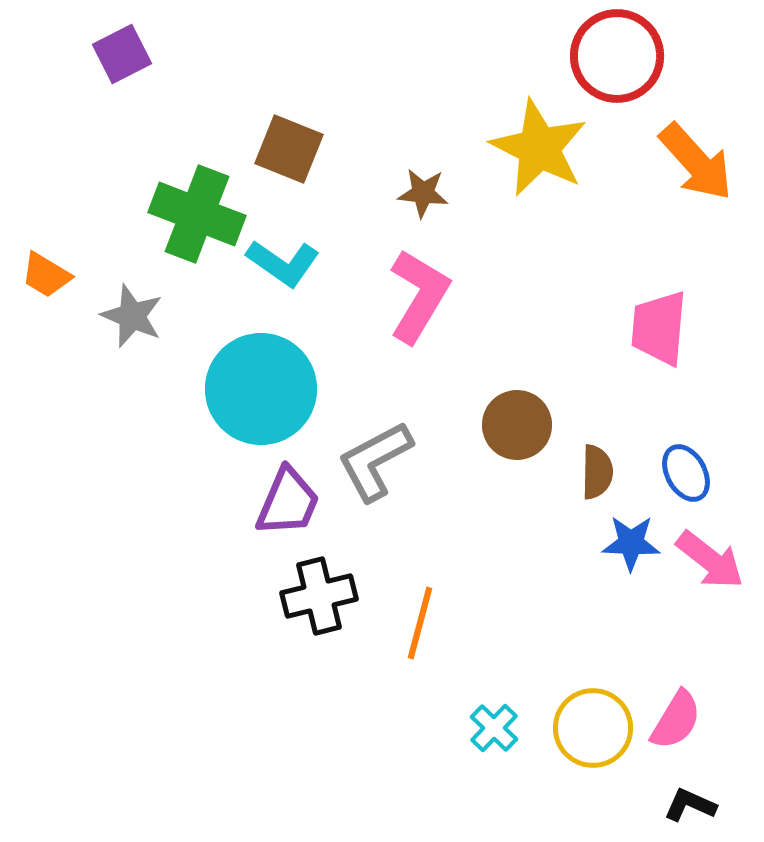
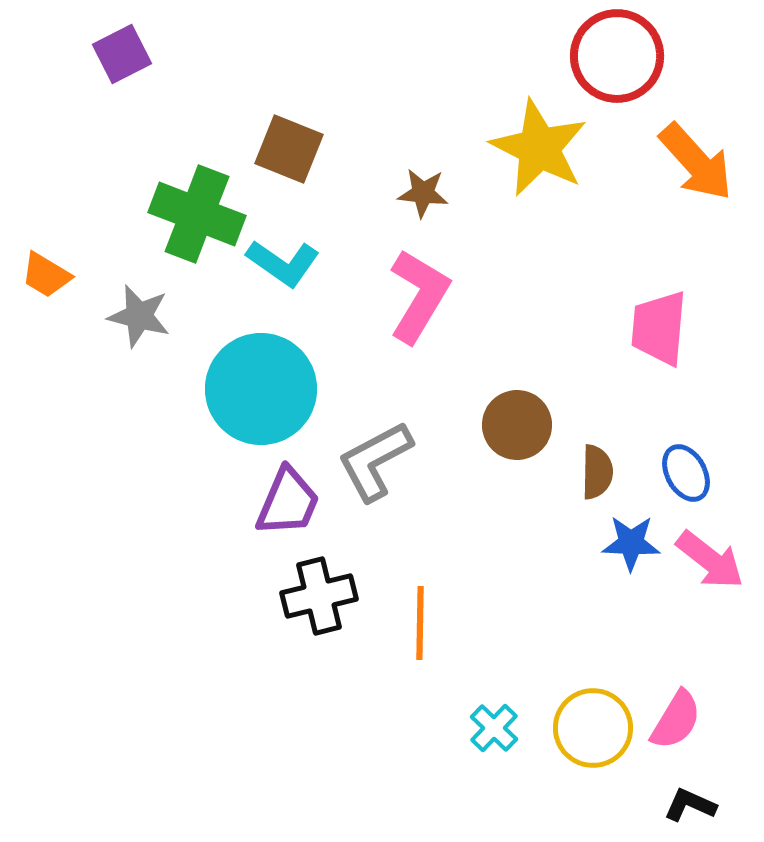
gray star: moved 7 px right; rotated 8 degrees counterclockwise
orange line: rotated 14 degrees counterclockwise
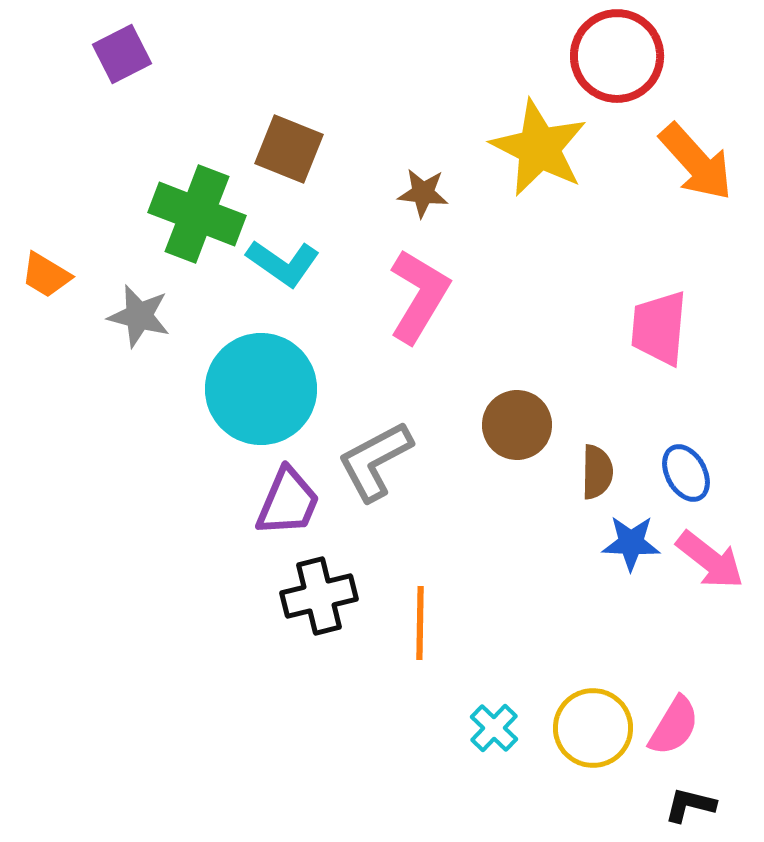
pink semicircle: moved 2 px left, 6 px down
black L-shape: rotated 10 degrees counterclockwise
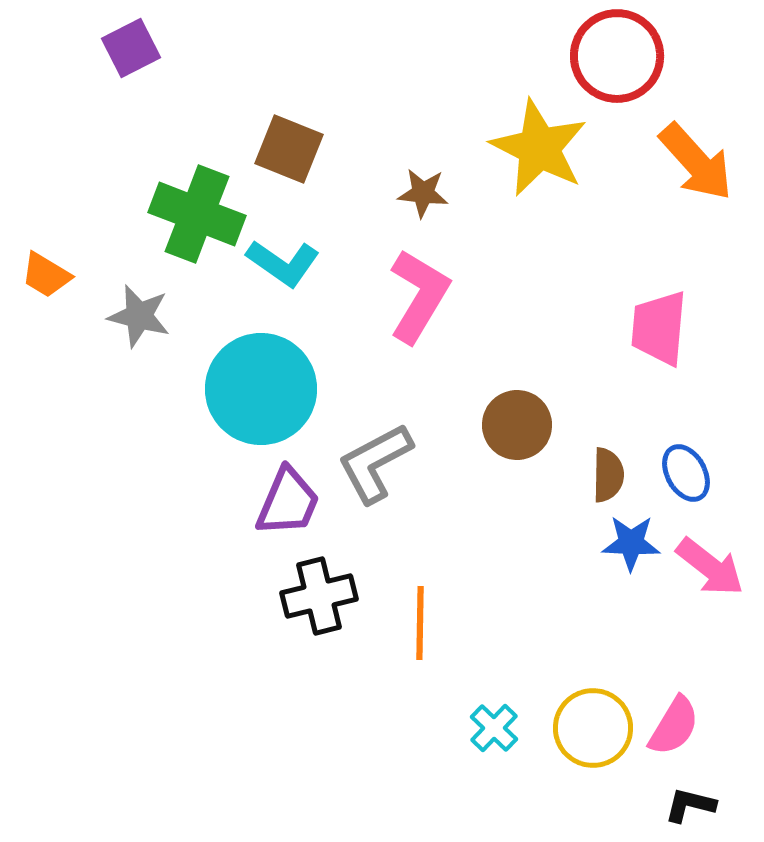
purple square: moved 9 px right, 6 px up
gray L-shape: moved 2 px down
brown semicircle: moved 11 px right, 3 px down
pink arrow: moved 7 px down
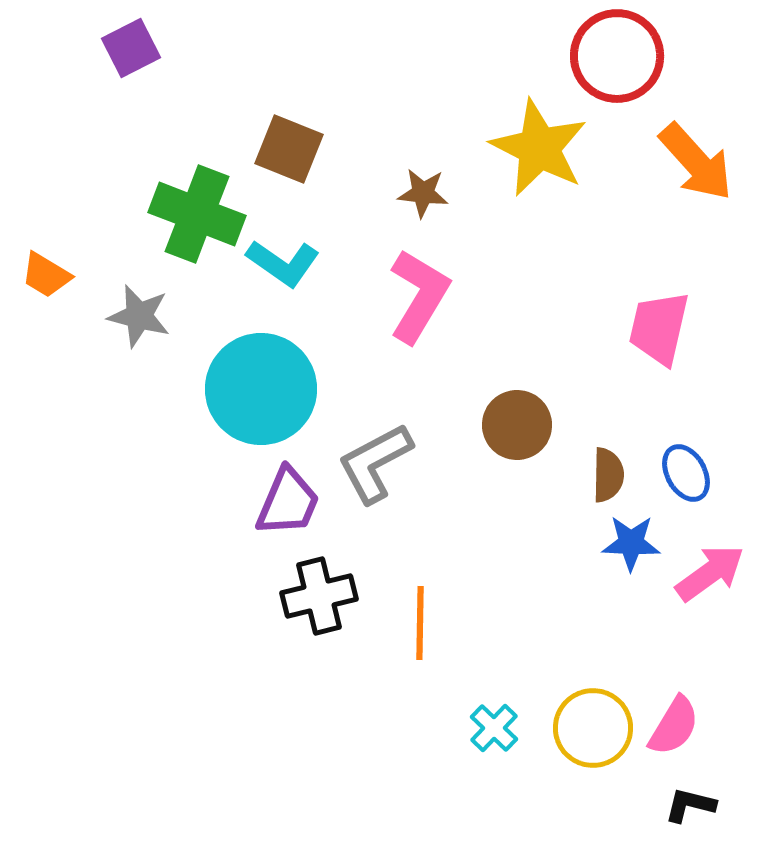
pink trapezoid: rotated 8 degrees clockwise
pink arrow: moved 6 px down; rotated 74 degrees counterclockwise
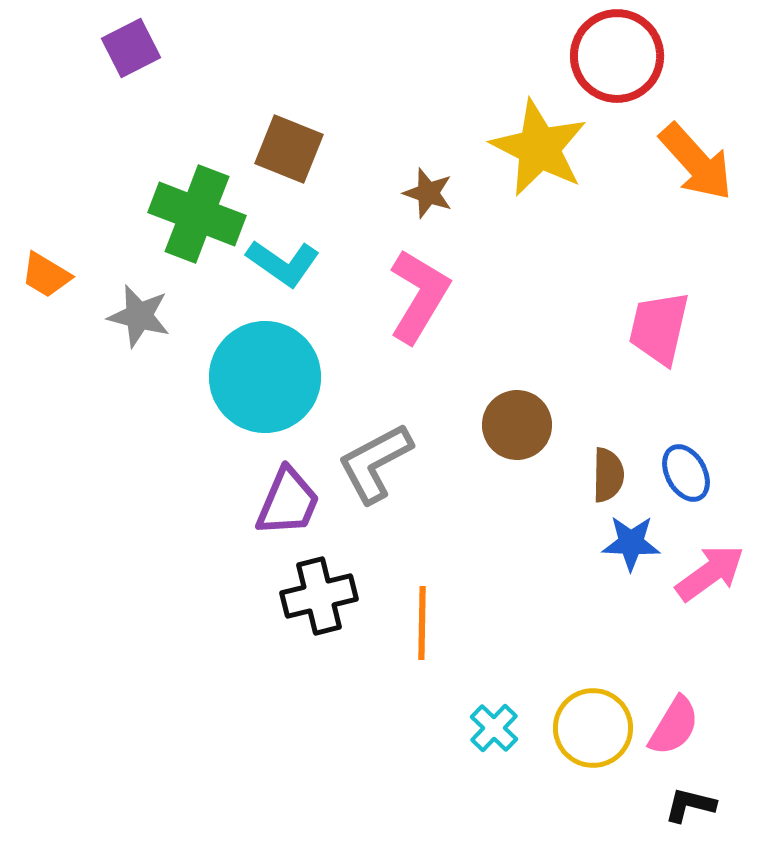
brown star: moved 5 px right; rotated 12 degrees clockwise
cyan circle: moved 4 px right, 12 px up
orange line: moved 2 px right
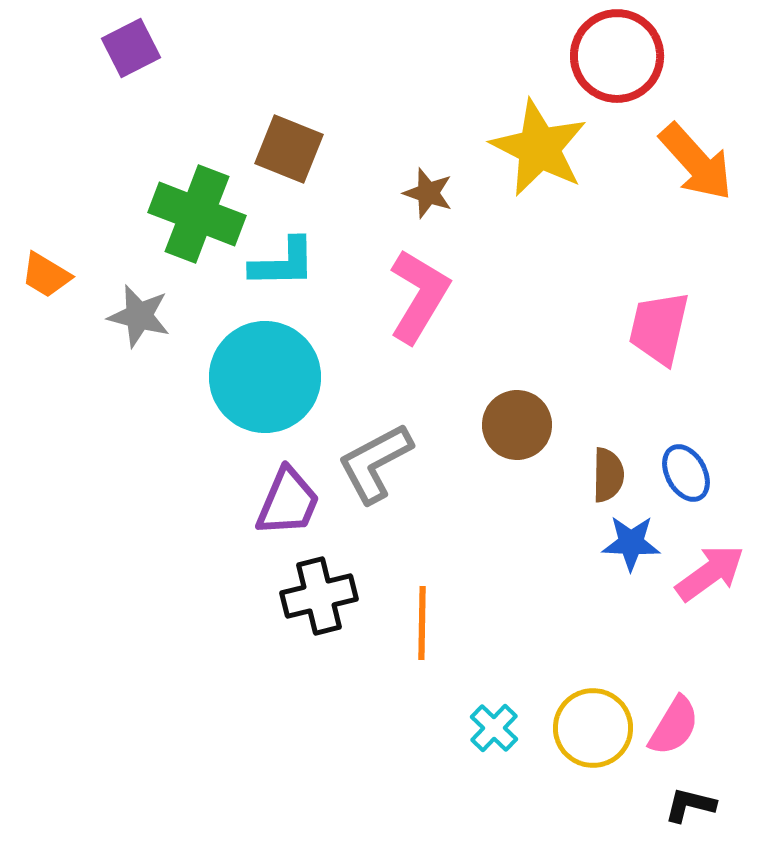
cyan L-shape: rotated 36 degrees counterclockwise
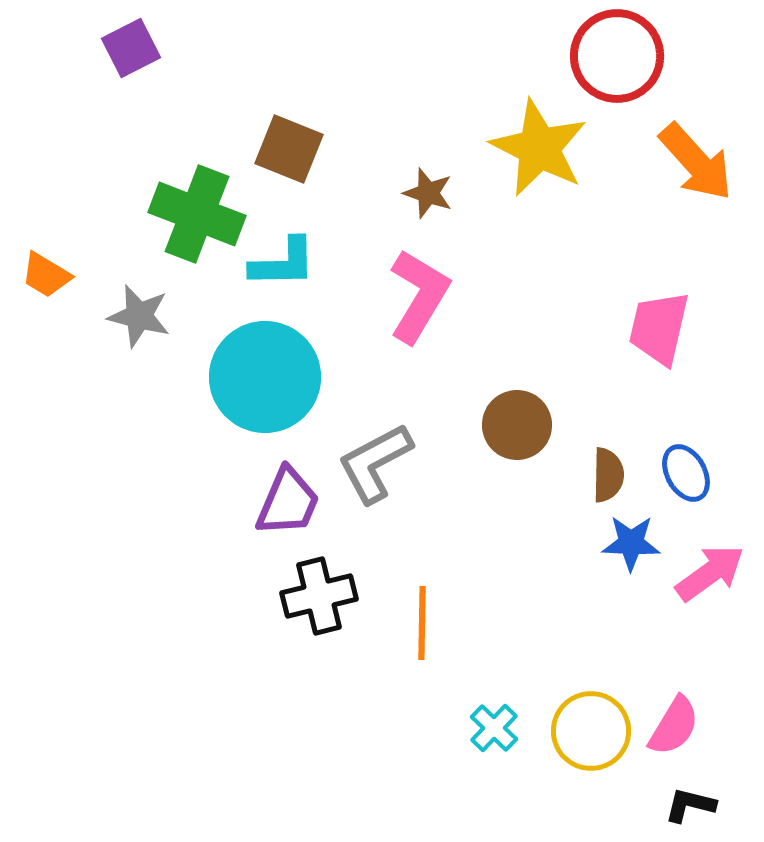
yellow circle: moved 2 px left, 3 px down
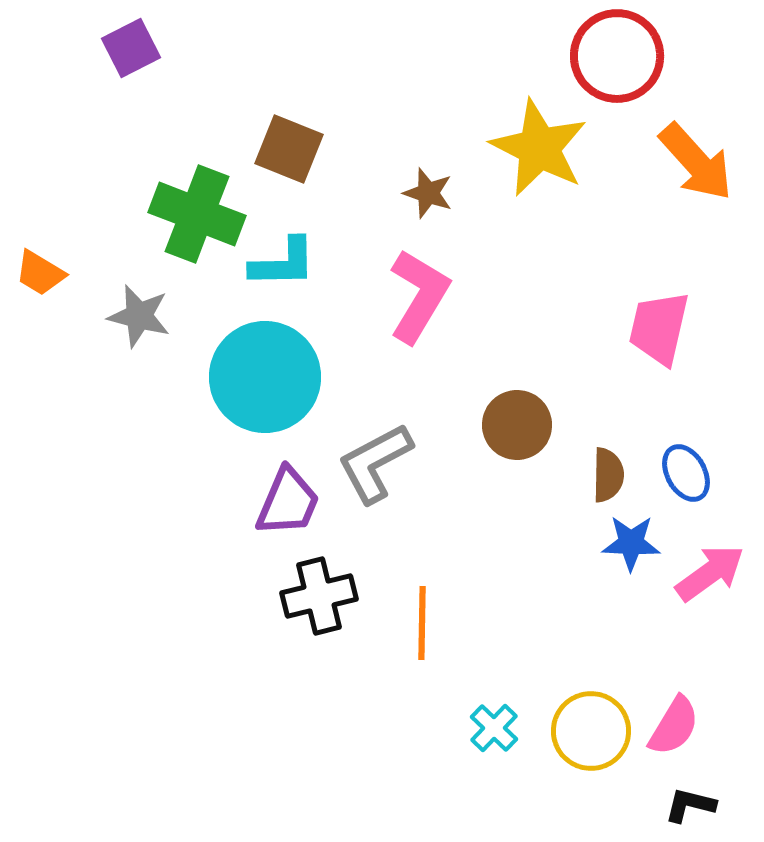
orange trapezoid: moved 6 px left, 2 px up
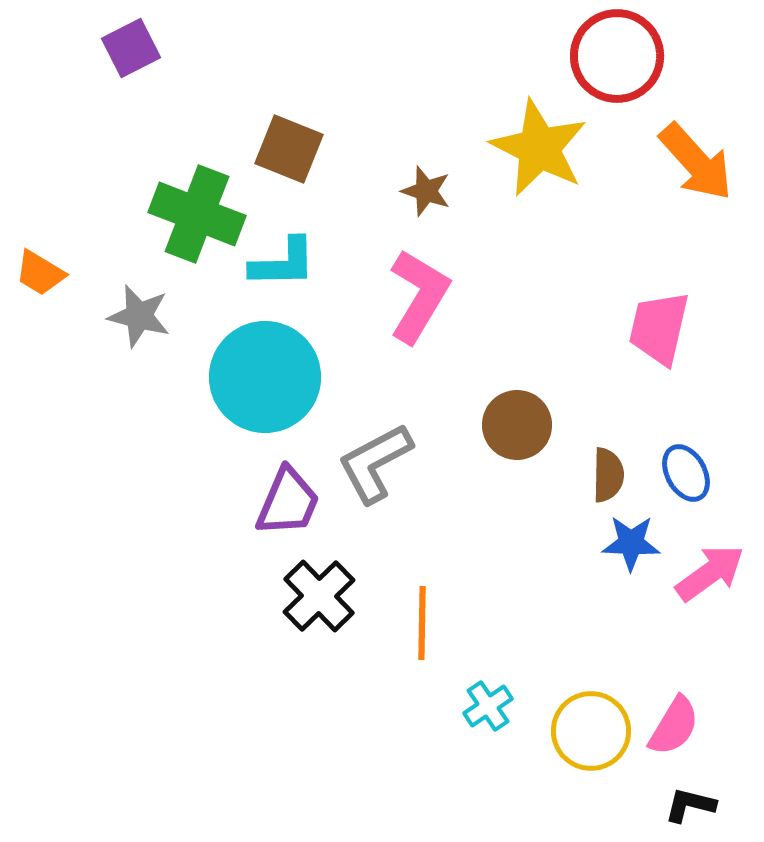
brown star: moved 2 px left, 2 px up
black cross: rotated 30 degrees counterclockwise
cyan cross: moved 6 px left, 22 px up; rotated 12 degrees clockwise
